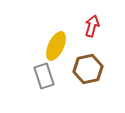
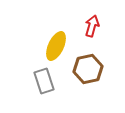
gray rectangle: moved 5 px down
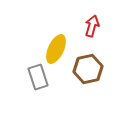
yellow ellipse: moved 3 px down
gray rectangle: moved 6 px left, 4 px up
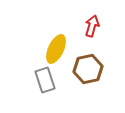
gray rectangle: moved 7 px right, 3 px down
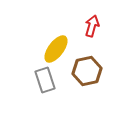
yellow ellipse: rotated 12 degrees clockwise
brown hexagon: moved 1 px left, 2 px down
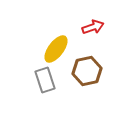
red arrow: moved 1 px right, 1 px down; rotated 55 degrees clockwise
